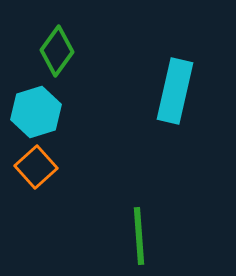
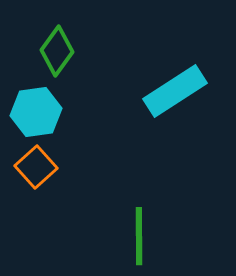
cyan rectangle: rotated 44 degrees clockwise
cyan hexagon: rotated 9 degrees clockwise
green line: rotated 4 degrees clockwise
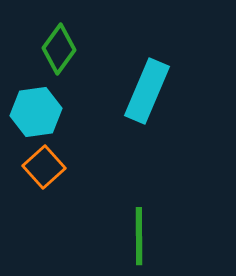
green diamond: moved 2 px right, 2 px up
cyan rectangle: moved 28 px left; rotated 34 degrees counterclockwise
orange square: moved 8 px right
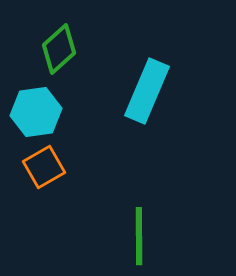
green diamond: rotated 12 degrees clockwise
orange square: rotated 12 degrees clockwise
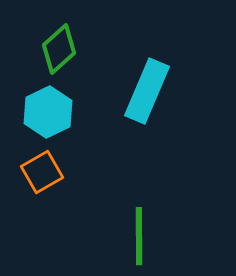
cyan hexagon: moved 12 px right; rotated 18 degrees counterclockwise
orange square: moved 2 px left, 5 px down
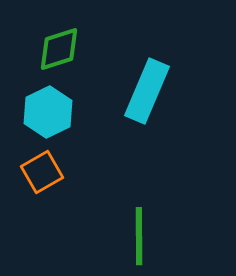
green diamond: rotated 24 degrees clockwise
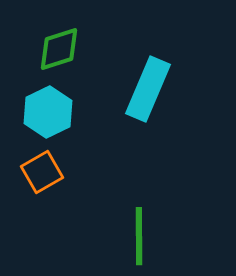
cyan rectangle: moved 1 px right, 2 px up
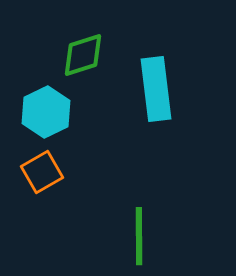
green diamond: moved 24 px right, 6 px down
cyan rectangle: moved 8 px right; rotated 30 degrees counterclockwise
cyan hexagon: moved 2 px left
